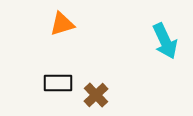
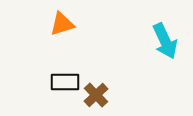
black rectangle: moved 7 px right, 1 px up
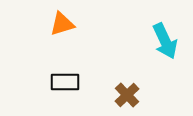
brown cross: moved 31 px right
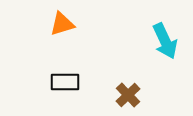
brown cross: moved 1 px right
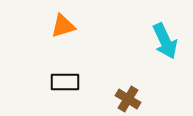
orange triangle: moved 1 px right, 2 px down
brown cross: moved 4 px down; rotated 15 degrees counterclockwise
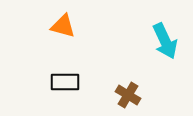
orange triangle: rotated 32 degrees clockwise
brown cross: moved 4 px up
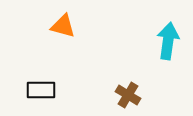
cyan arrow: moved 3 px right; rotated 147 degrees counterclockwise
black rectangle: moved 24 px left, 8 px down
